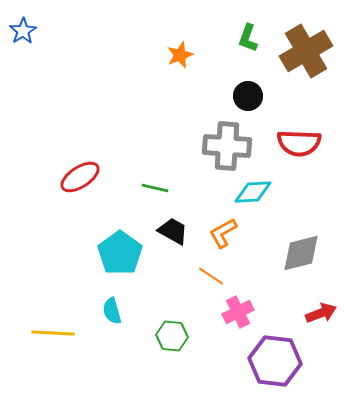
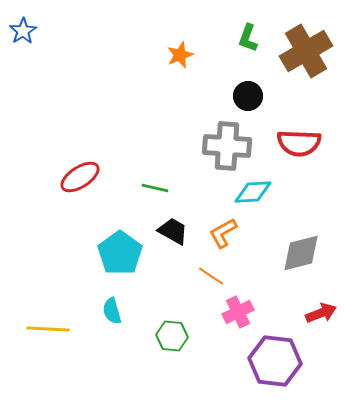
yellow line: moved 5 px left, 4 px up
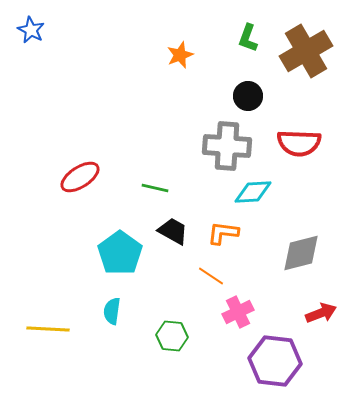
blue star: moved 8 px right, 1 px up; rotated 12 degrees counterclockwise
orange L-shape: rotated 36 degrees clockwise
cyan semicircle: rotated 24 degrees clockwise
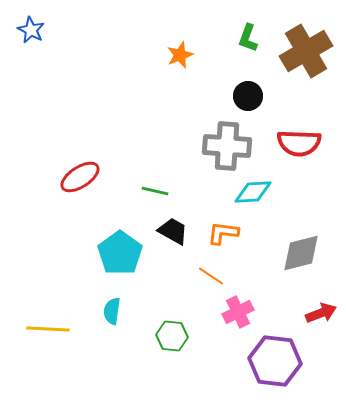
green line: moved 3 px down
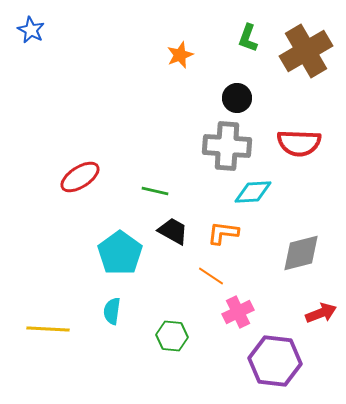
black circle: moved 11 px left, 2 px down
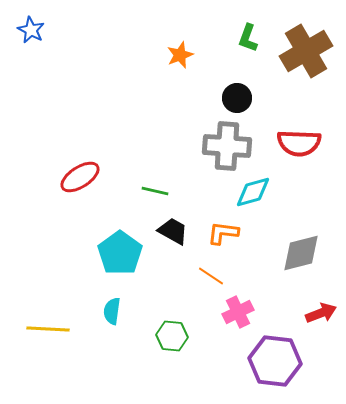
cyan diamond: rotated 12 degrees counterclockwise
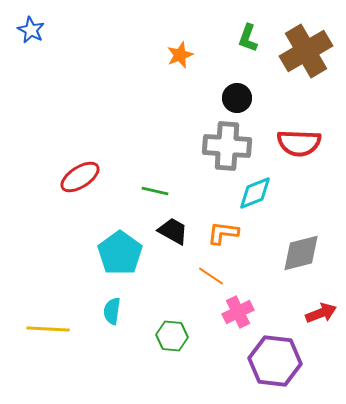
cyan diamond: moved 2 px right, 1 px down; rotated 6 degrees counterclockwise
